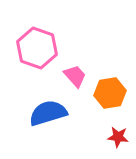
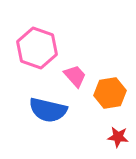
blue semicircle: moved 3 px up; rotated 150 degrees counterclockwise
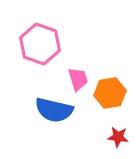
pink hexagon: moved 3 px right, 4 px up
pink trapezoid: moved 3 px right, 3 px down; rotated 25 degrees clockwise
blue semicircle: moved 6 px right
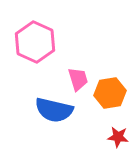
pink hexagon: moved 5 px left, 2 px up; rotated 6 degrees clockwise
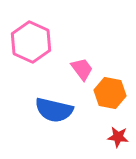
pink hexagon: moved 4 px left
pink trapezoid: moved 4 px right, 10 px up; rotated 20 degrees counterclockwise
orange hexagon: rotated 20 degrees clockwise
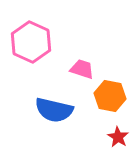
pink trapezoid: rotated 35 degrees counterclockwise
orange hexagon: moved 3 px down
red star: rotated 25 degrees clockwise
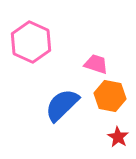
pink trapezoid: moved 14 px right, 5 px up
blue semicircle: moved 8 px right, 5 px up; rotated 123 degrees clockwise
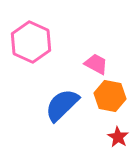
pink trapezoid: rotated 10 degrees clockwise
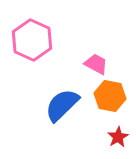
pink hexagon: moved 1 px right, 2 px up
red star: rotated 10 degrees clockwise
